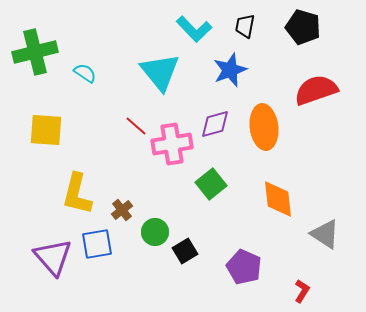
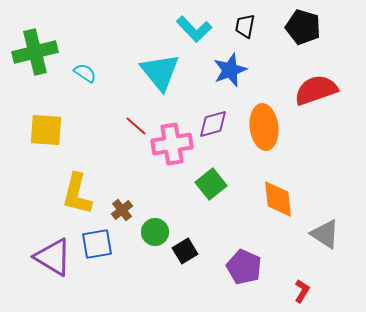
purple diamond: moved 2 px left
purple triangle: rotated 18 degrees counterclockwise
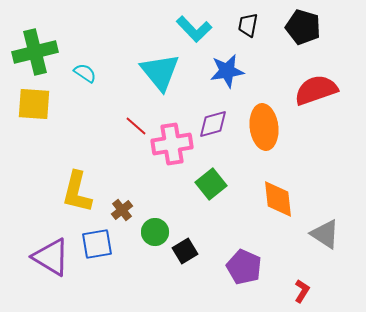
black trapezoid: moved 3 px right, 1 px up
blue star: moved 3 px left, 1 px down; rotated 12 degrees clockwise
yellow square: moved 12 px left, 26 px up
yellow L-shape: moved 2 px up
purple triangle: moved 2 px left
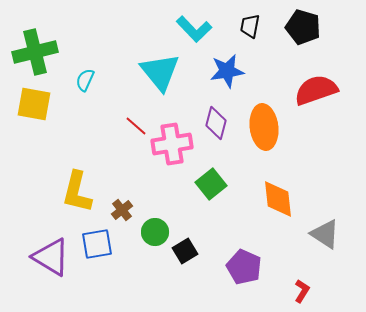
black trapezoid: moved 2 px right, 1 px down
cyan semicircle: moved 7 px down; rotated 100 degrees counterclockwise
yellow square: rotated 6 degrees clockwise
purple diamond: moved 3 px right, 1 px up; rotated 60 degrees counterclockwise
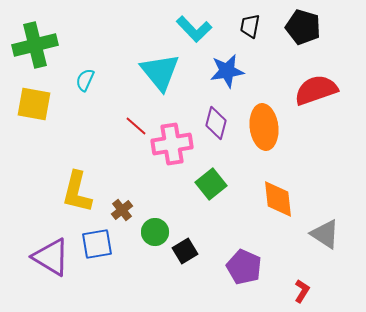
green cross: moved 7 px up
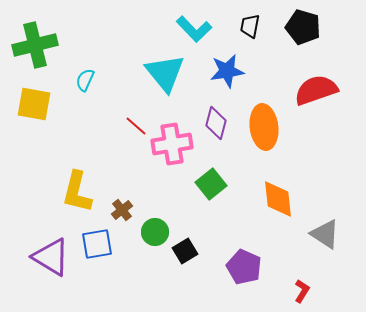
cyan triangle: moved 5 px right, 1 px down
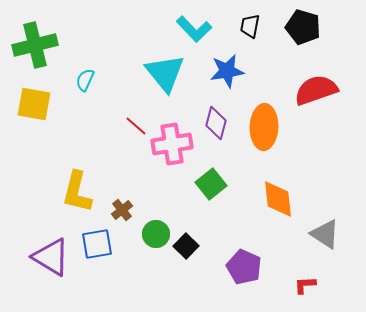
orange ellipse: rotated 9 degrees clockwise
green circle: moved 1 px right, 2 px down
black square: moved 1 px right, 5 px up; rotated 15 degrees counterclockwise
red L-shape: moved 3 px right, 6 px up; rotated 125 degrees counterclockwise
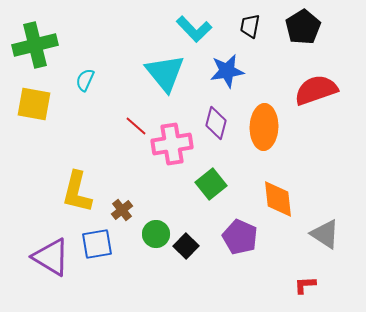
black pentagon: rotated 24 degrees clockwise
purple pentagon: moved 4 px left, 30 px up
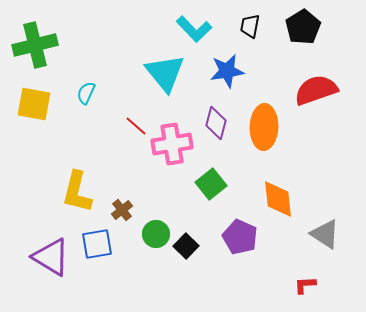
cyan semicircle: moved 1 px right, 13 px down
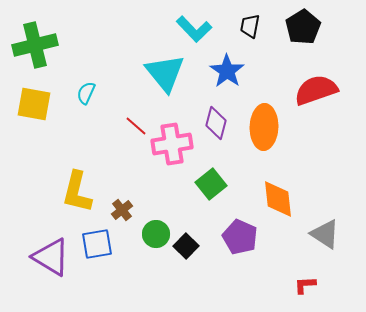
blue star: rotated 28 degrees counterclockwise
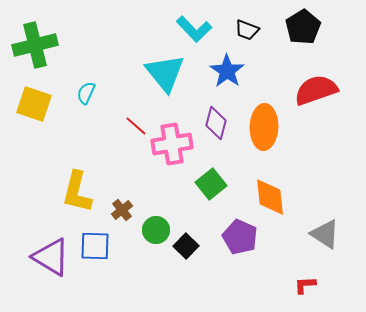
black trapezoid: moved 3 px left, 4 px down; rotated 80 degrees counterclockwise
yellow square: rotated 9 degrees clockwise
orange diamond: moved 8 px left, 2 px up
green circle: moved 4 px up
blue square: moved 2 px left, 2 px down; rotated 12 degrees clockwise
